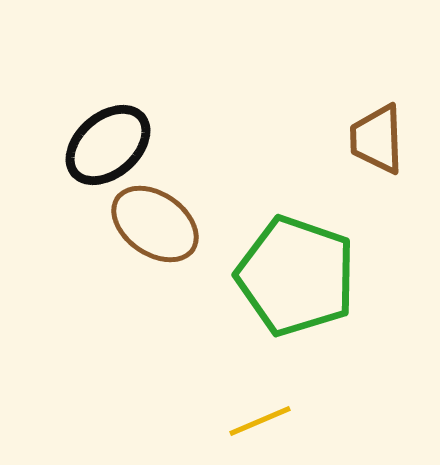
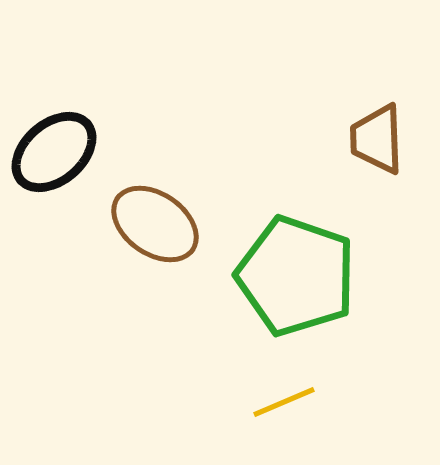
black ellipse: moved 54 px left, 7 px down
yellow line: moved 24 px right, 19 px up
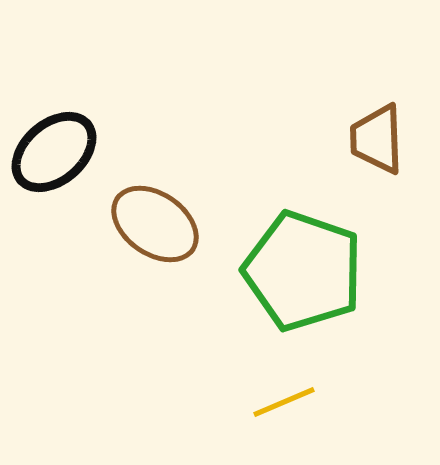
green pentagon: moved 7 px right, 5 px up
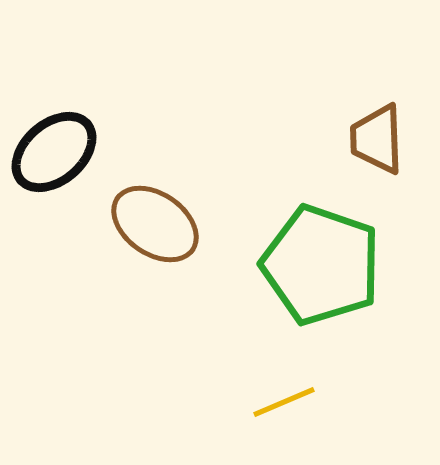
green pentagon: moved 18 px right, 6 px up
